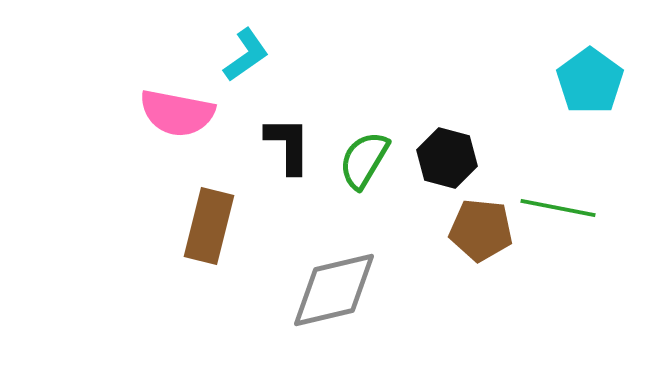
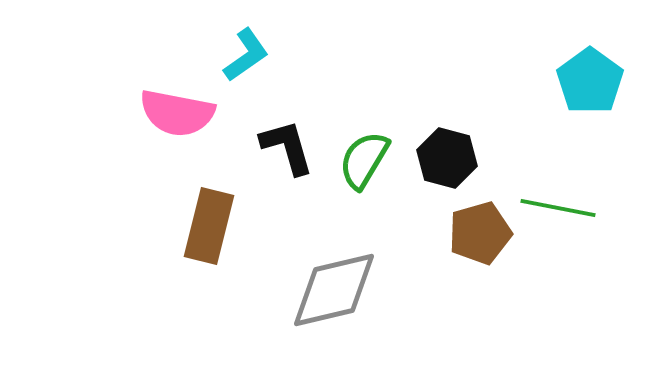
black L-shape: moved 1 px left, 2 px down; rotated 16 degrees counterclockwise
brown pentagon: moved 1 px left, 3 px down; rotated 22 degrees counterclockwise
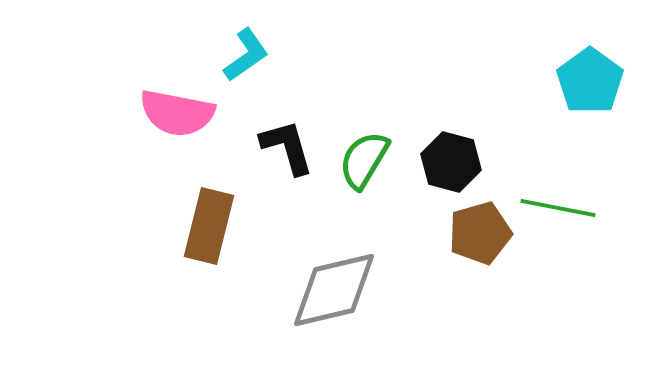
black hexagon: moved 4 px right, 4 px down
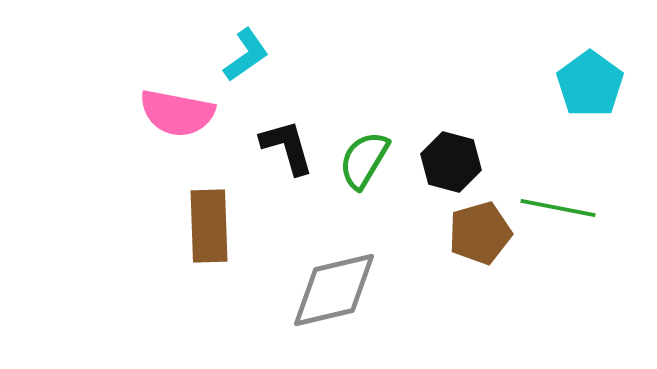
cyan pentagon: moved 3 px down
brown rectangle: rotated 16 degrees counterclockwise
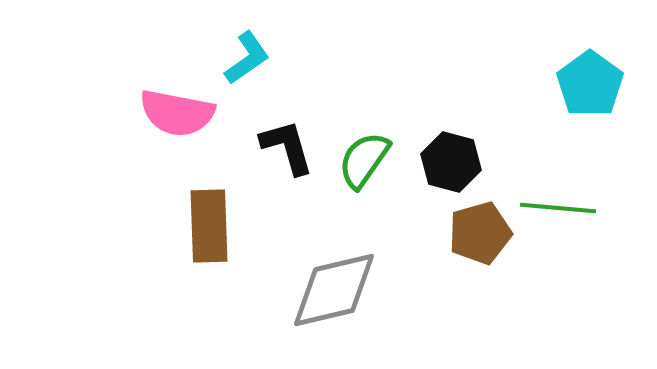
cyan L-shape: moved 1 px right, 3 px down
green semicircle: rotated 4 degrees clockwise
green line: rotated 6 degrees counterclockwise
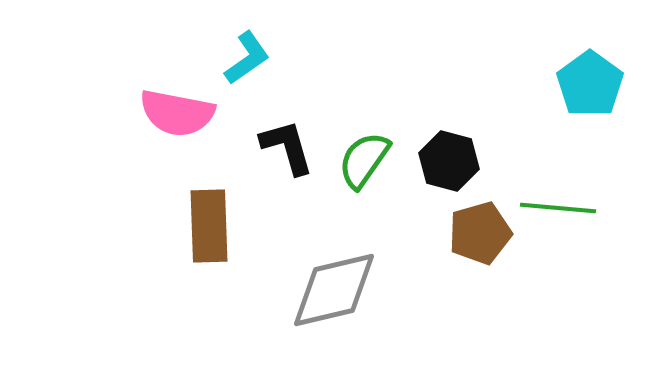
black hexagon: moved 2 px left, 1 px up
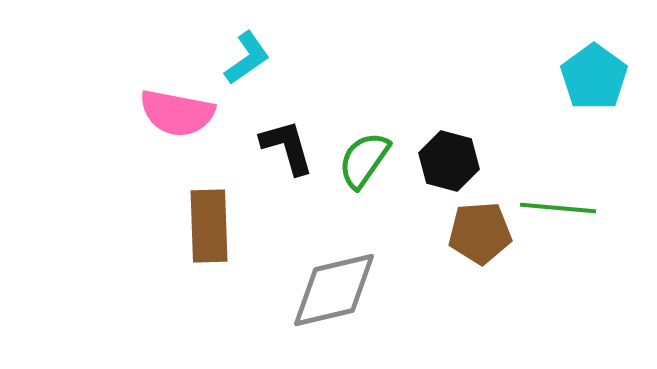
cyan pentagon: moved 4 px right, 7 px up
brown pentagon: rotated 12 degrees clockwise
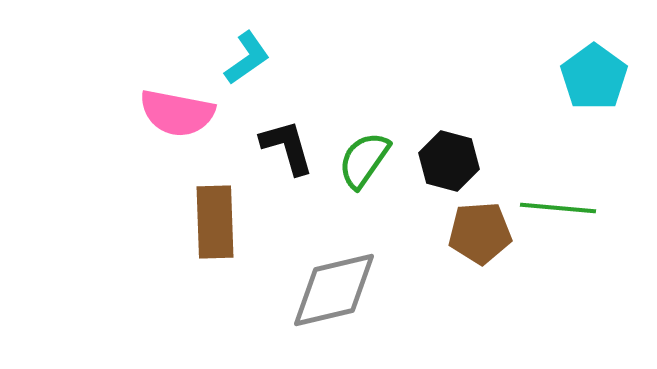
brown rectangle: moved 6 px right, 4 px up
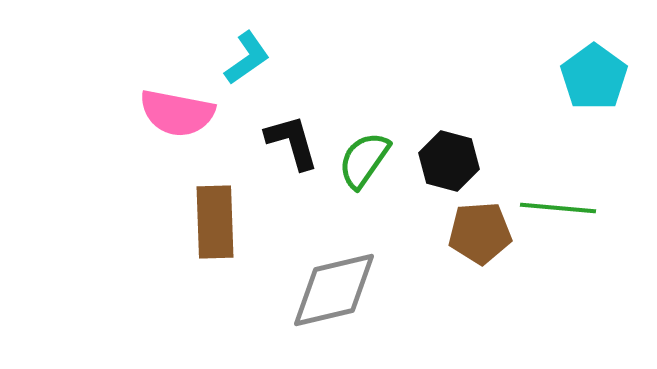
black L-shape: moved 5 px right, 5 px up
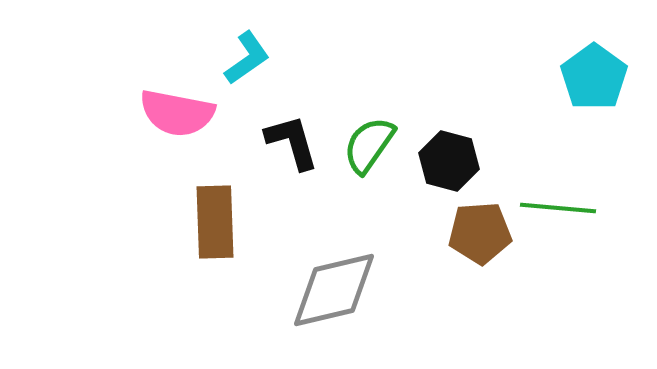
green semicircle: moved 5 px right, 15 px up
